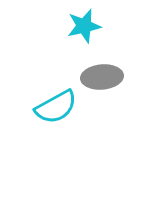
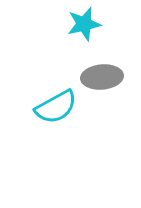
cyan star: moved 2 px up
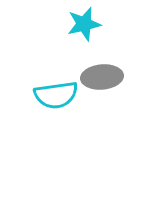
cyan semicircle: moved 12 px up; rotated 21 degrees clockwise
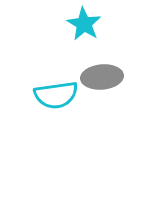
cyan star: rotated 28 degrees counterclockwise
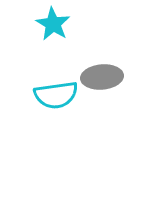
cyan star: moved 31 px left
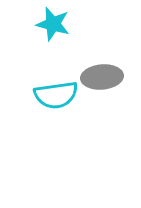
cyan star: rotated 16 degrees counterclockwise
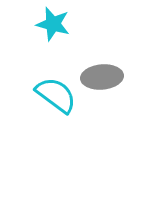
cyan semicircle: rotated 135 degrees counterclockwise
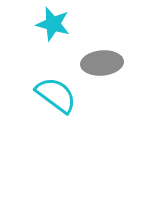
gray ellipse: moved 14 px up
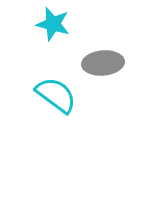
gray ellipse: moved 1 px right
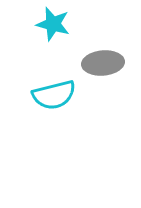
cyan semicircle: moved 2 px left; rotated 129 degrees clockwise
